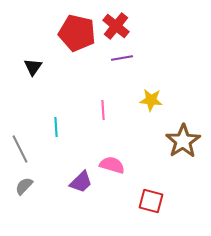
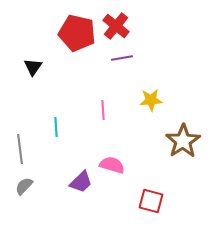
yellow star: rotated 10 degrees counterclockwise
gray line: rotated 20 degrees clockwise
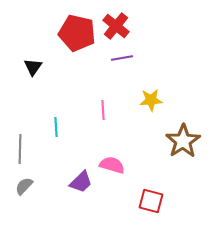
gray line: rotated 8 degrees clockwise
